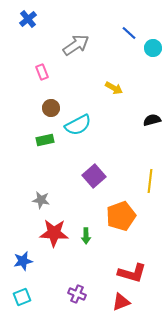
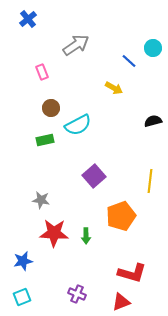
blue line: moved 28 px down
black semicircle: moved 1 px right, 1 px down
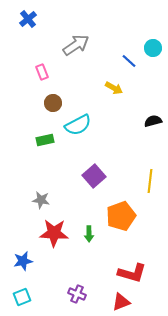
brown circle: moved 2 px right, 5 px up
green arrow: moved 3 px right, 2 px up
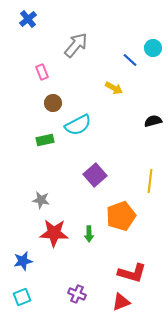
gray arrow: rotated 16 degrees counterclockwise
blue line: moved 1 px right, 1 px up
purple square: moved 1 px right, 1 px up
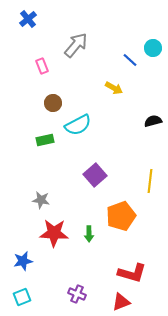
pink rectangle: moved 6 px up
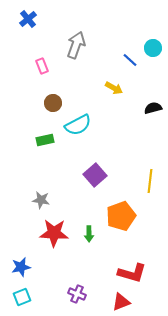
gray arrow: rotated 20 degrees counterclockwise
black semicircle: moved 13 px up
blue star: moved 2 px left, 6 px down
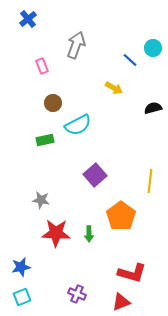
orange pentagon: rotated 16 degrees counterclockwise
red star: moved 2 px right
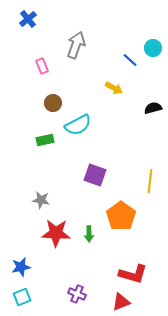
purple square: rotated 30 degrees counterclockwise
red L-shape: moved 1 px right, 1 px down
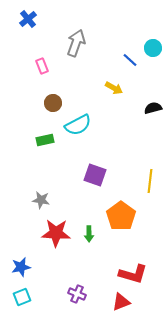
gray arrow: moved 2 px up
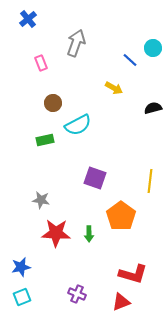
pink rectangle: moved 1 px left, 3 px up
purple square: moved 3 px down
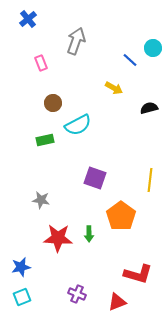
gray arrow: moved 2 px up
black semicircle: moved 4 px left
yellow line: moved 1 px up
red star: moved 2 px right, 5 px down
red L-shape: moved 5 px right
red triangle: moved 4 px left
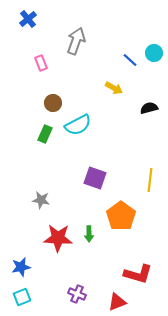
cyan circle: moved 1 px right, 5 px down
green rectangle: moved 6 px up; rotated 54 degrees counterclockwise
